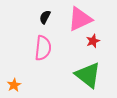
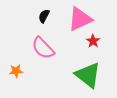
black semicircle: moved 1 px left, 1 px up
red star: rotated 16 degrees counterclockwise
pink semicircle: rotated 130 degrees clockwise
orange star: moved 2 px right, 14 px up; rotated 24 degrees clockwise
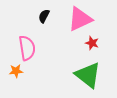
red star: moved 1 px left, 2 px down; rotated 16 degrees counterclockwise
pink semicircle: moved 16 px left; rotated 145 degrees counterclockwise
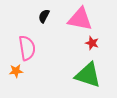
pink triangle: rotated 36 degrees clockwise
green triangle: rotated 20 degrees counterclockwise
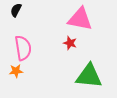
black semicircle: moved 28 px left, 6 px up
red star: moved 22 px left
pink semicircle: moved 4 px left
green triangle: moved 1 px right, 1 px down; rotated 12 degrees counterclockwise
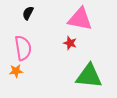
black semicircle: moved 12 px right, 3 px down
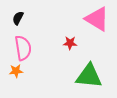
black semicircle: moved 10 px left, 5 px down
pink triangle: moved 17 px right; rotated 20 degrees clockwise
red star: rotated 16 degrees counterclockwise
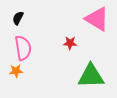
green triangle: moved 2 px right; rotated 8 degrees counterclockwise
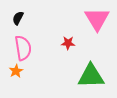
pink triangle: rotated 28 degrees clockwise
red star: moved 2 px left
orange star: rotated 24 degrees counterclockwise
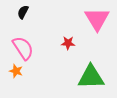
black semicircle: moved 5 px right, 6 px up
pink semicircle: rotated 25 degrees counterclockwise
orange star: rotated 24 degrees counterclockwise
green triangle: moved 1 px down
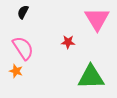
red star: moved 1 px up
